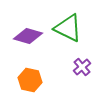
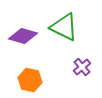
green triangle: moved 4 px left, 1 px up
purple diamond: moved 5 px left
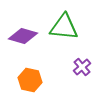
green triangle: rotated 20 degrees counterclockwise
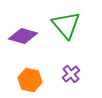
green triangle: moved 2 px right, 2 px up; rotated 44 degrees clockwise
purple cross: moved 11 px left, 7 px down
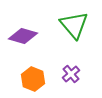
green triangle: moved 8 px right
orange hexagon: moved 3 px right, 1 px up; rotated 10 degrees clockwise
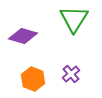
green triangle: moved 6 px up; rotated 12 degrees clockwise
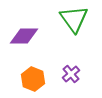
green triangle: rotated 8 degrees counterclockwise
purple diamond: moved 1 px right; rotated 16 degrees counterclockwise
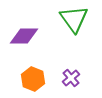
purple cross: moved 4 px down
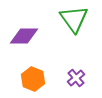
purple cross: moved 5 px right
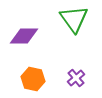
orange hexagon: rotated 10 degrees counterclockwise
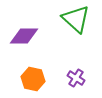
green triangle: moved 2 px right; rotated 12 degrees counterclockwise
purple cross: rotated 18 degrees counterclockwise
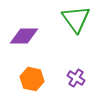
green triangle: rotated 12 degrees clockwise
orange hexagon: moved 1 px left
